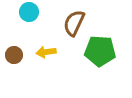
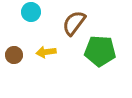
cyan circle: moved 2 px right
brown semicircle: rotated 12 degrees clockwise
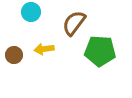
yellow arrow: moved 2 px left, 3 px up
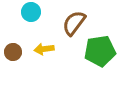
green pentagon: rotated 12 degrees counterclockwise
brown circle: moved 1 px left, 3 px up
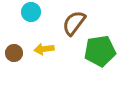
brown circle: moved 1 px right, 1 px down
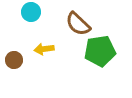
brown semicircle: moved 4 px right, 1 px down; rotated 84 degrees counterclockwise
brown circle: moved 7 px down
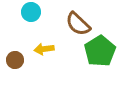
green pentagon: rotated 24 degrees counterclockwise
brown circle: moved 1 px right
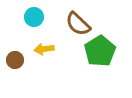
cyan circle: moved 3 px right, 5 px down
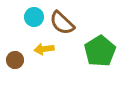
brown semicircle: moved 16 px left, 1 px up
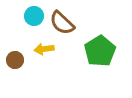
cyan circle: moved 1 px up
